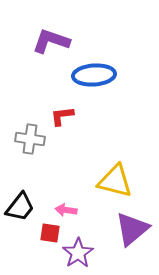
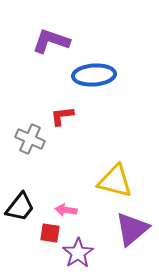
gray cross: rotated 16 degrees clockwise
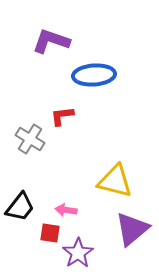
gray cross: rotated 8 degrees clockwise
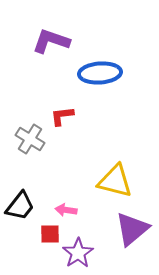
blue ellipse: moved 6 px right, 2 px up
black trapezoid: moved 1 px up
red square: moved 1 px down; rotated 10 degrees counterclockwise
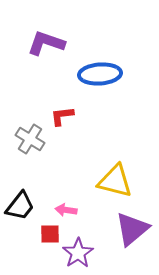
purple L-shape: moved 5 px left, 2 px down
blue ellipse: moved 1 px down
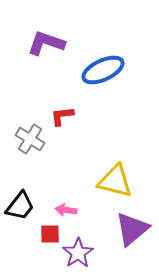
blue ellipse: moved 3 px right, 4 px up; rotated 21 degrees counterclockwise
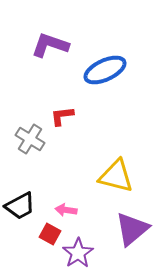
purple L-shape: moved 4 px right, 2 px down
blue ellipse: moved 2 px right
yellow triangle: moved 1 px right, 5 px up
black trapezoid: rotated 24 degrees clockwise
red square: rotated 30 degrees clockwise
